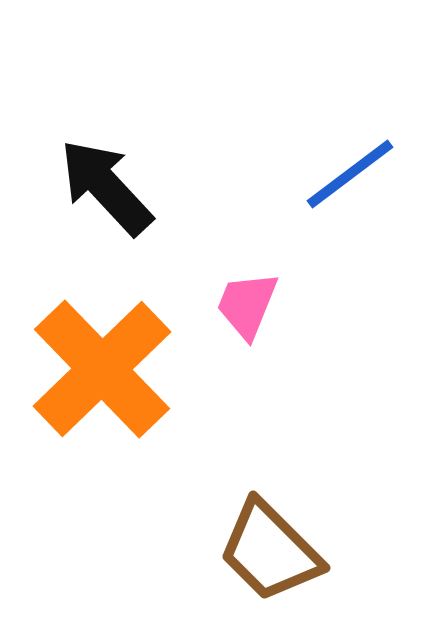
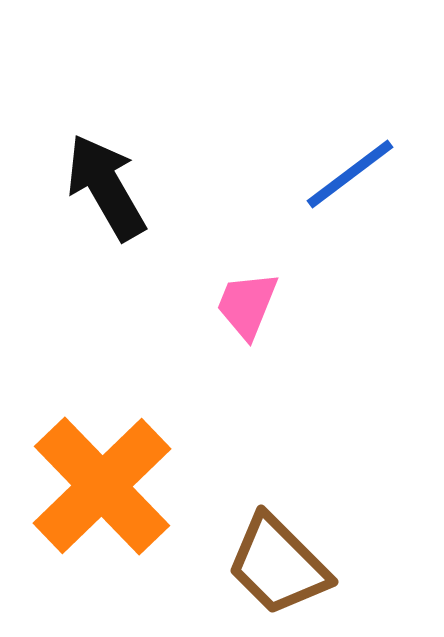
black arrow: rotated 13 degrees clockwise
orange cross: moved 117 px down
brown trapezoid: moved 8 px right, 14 px down
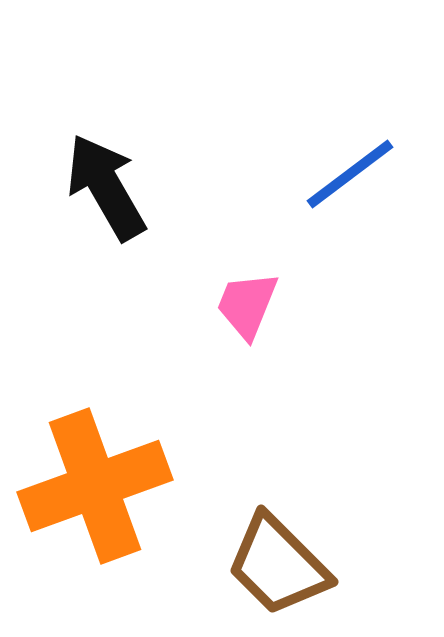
orange cross: moved 7 px left; rotated 24 degrees clockwise
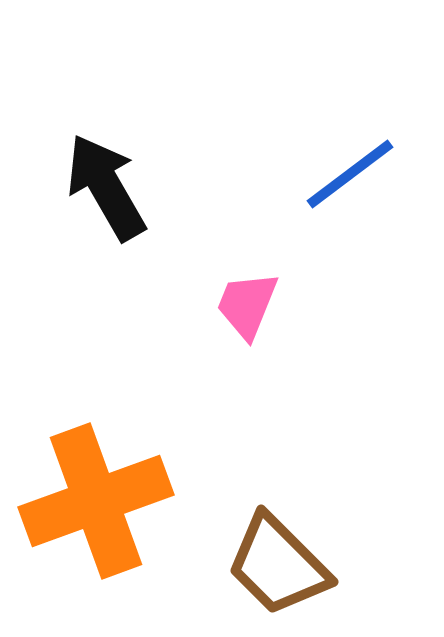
orange cross: moved 1 px right, 15 px down
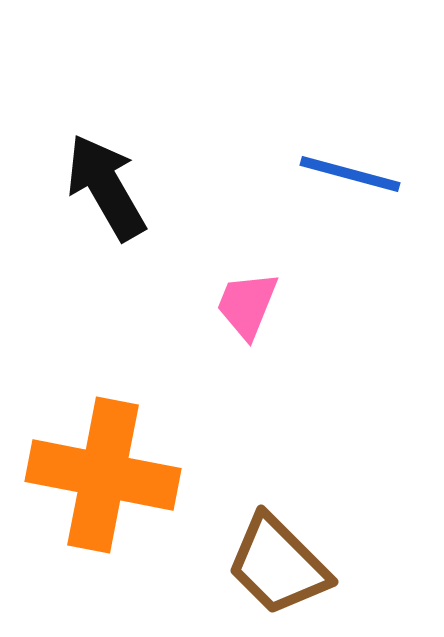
blue line: rotated 52 degrees clockwise
orange cross: moved 7 px right, 26 px up; rotated 31 degrees clockwise
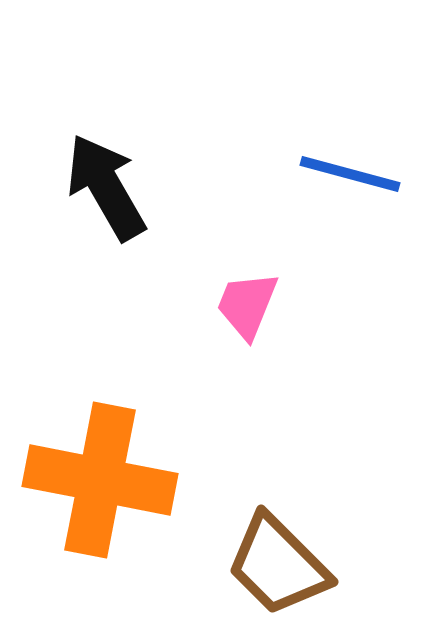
orange cross: moved 3 px left, 5 px down
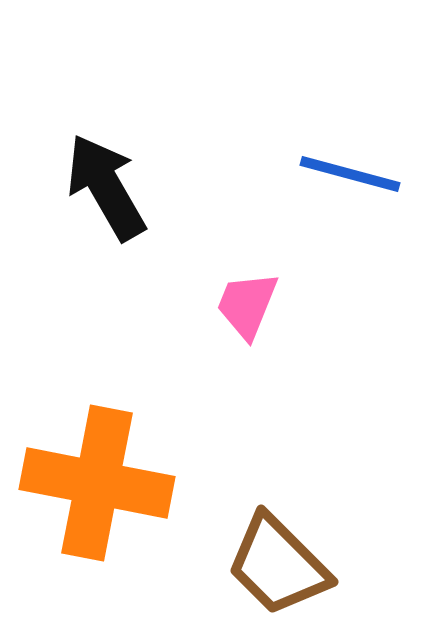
orange cross: moved 3 px left, 3 px down
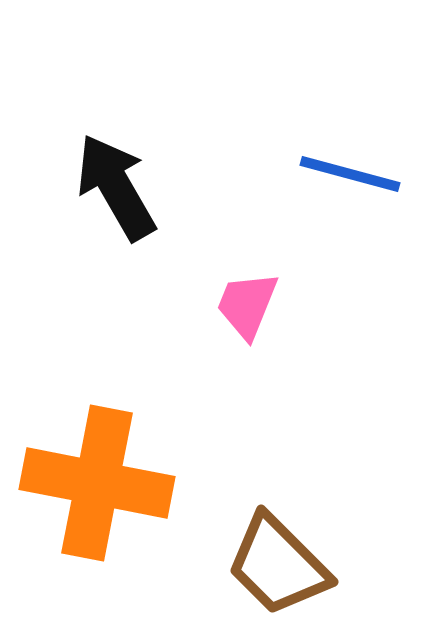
black arrow: moved 10 px right
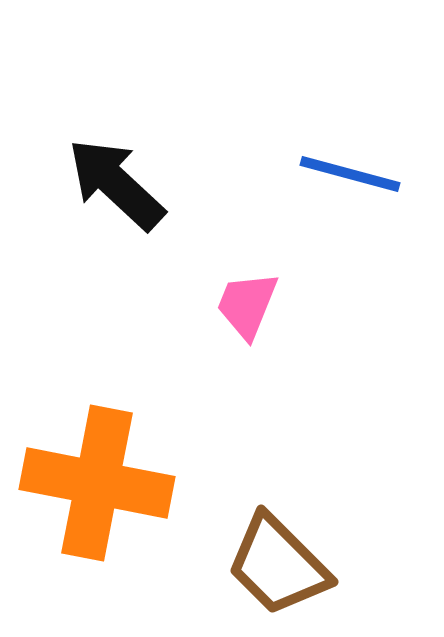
black arrow: moved 3 px up; rotated 17 degrees counterclockwise
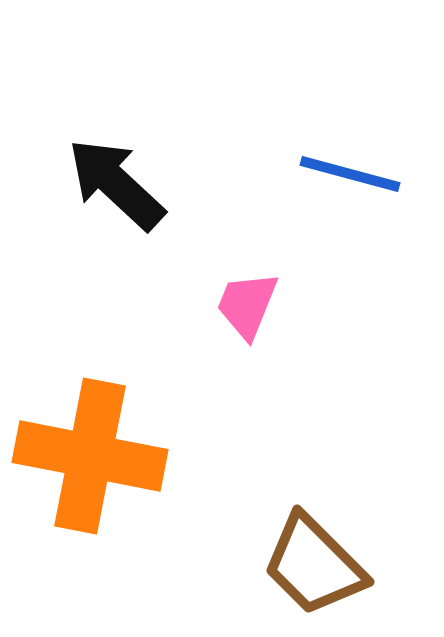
orange cross: moved 7 px left, 27 px up
brown trapezoid: moved 36 px right
